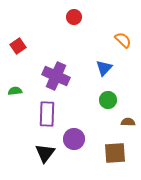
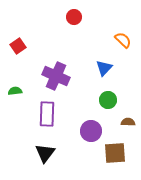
purple circle: moved 17 px right, 8 px up
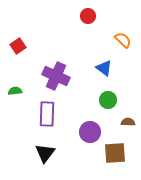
red circle: moved 14 px right, 1 px up
blue triangle: rotated 36 degrees counterclockwise
purple circle: moved 1 px left, 1 px down
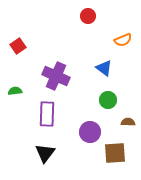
orange semicircle: rotated 114 degrees clockwise
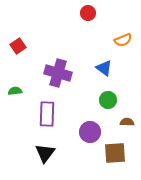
red circle: moved 3 px up
purple cross: moved 2 px right, 3 px up; rotated 8 degrees counterclockwise
brown semicircle: moved 1 px left
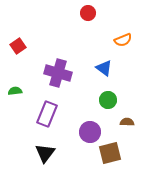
purple rectangle: rotated 20 degrees clockwise
brown square: moved 5 px left; rotated 10 degrees counterclockwise
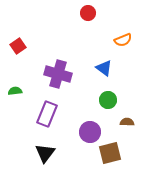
purple cross: moved 1 px down
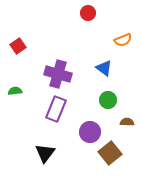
purple rectangle: moved 9 px right, 5 px up
brown square: rotated 25 degrees counterclockwise
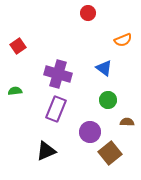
black triangle: moved 1 px right, 2 px up; rotated 30 degrees clockwise
